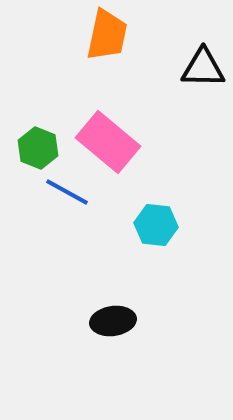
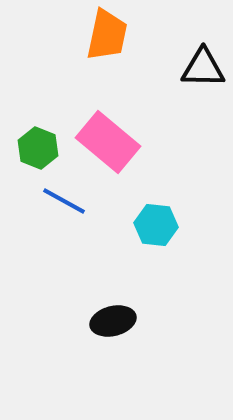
blue line: moved 3 px left, 9 px down
black ellipse: rotated 6 degrees counterclockwise
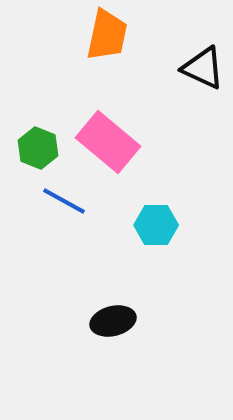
black triangle: rotated 24 degrees clockwise
cyan hexagon: rotated 6 degrees counterclockwise
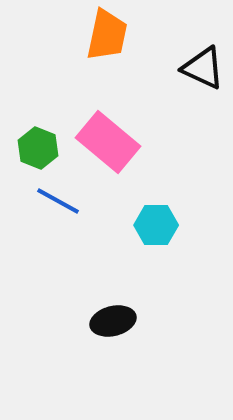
blue line: moved 6 px left
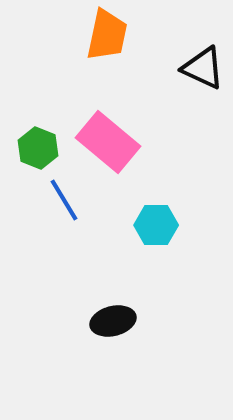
blue line: moved 6 px right, 1 px up; rotated 30 degrees clockwise
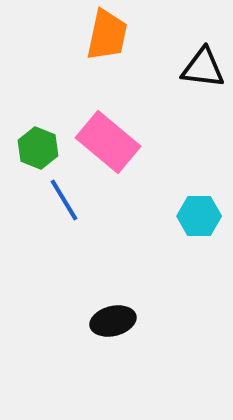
black triangle: rotated 18 degrees counterclockwise
cyan hexagon: moved 43 px right, 9 px up
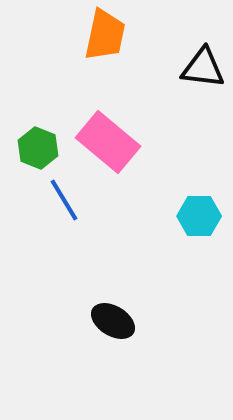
orange trapezoid: moved 2 px left
black ellipse: rotated 45 degrees clockwise
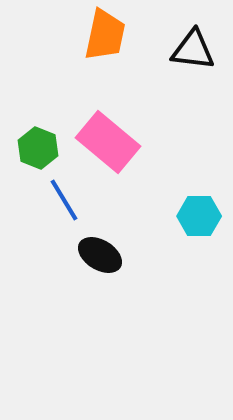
black triangle: moved 10 px left, 18 px up
black ellipse: moved 13 px left, 66 px up
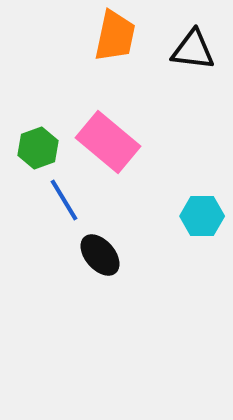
orange trapezoid: moved 10 px right, 1 px down
green hexagon: rotated 18 degrees clockwise
cyan hexagon: moved 3 px right
black ellipse: rotated 18 degrees clockwise
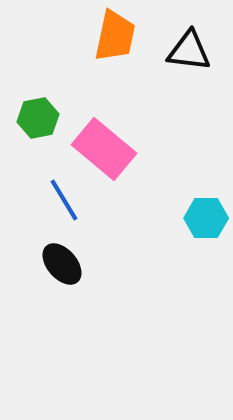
black triangle: moved 4 px left, 1 px down
pink rectangle: moved 4 px left, 7 px down
green hexagon: moved 30 px up; rotated 9 degrees clockwise
cyan hexagon: moved 4 px right, 2 px down
black ellipse: moved 38 px left, 9 px down
